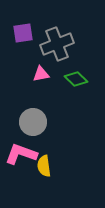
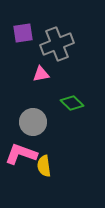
green diamond: moved 4 px left, 24 px down
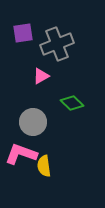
pink triangle: moved 2 px down; rotated 18 degrees counterclockwise
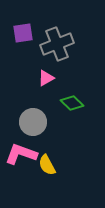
pink triangle: moved 5 px right, 2 px down
yellow semicircle: moved 3 px right, 1 px up; rotated 20 degrees counterclockwise
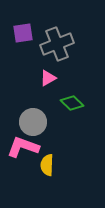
pink triangle: moved 2 px right
pink L-shape: moved 2 px right, 7 px up
yellow semicircle: rotated 30 degrees clockwise
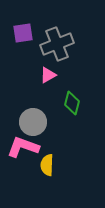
pink triangle: moved 3 px up
green diamond: rotated 60 degrees clockwise
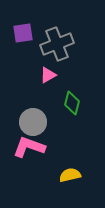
pink L-shape: moved 6 px right
yellow semicircle: moved 23 px right, 10 px down; rotated 75 degrees clockwise
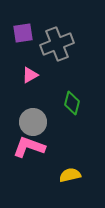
pink triangle: moved 18 px left
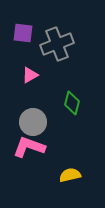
purple square: rotated 15 degrees clockwise
